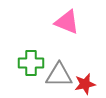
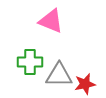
pink triangle: moved 16 px left, 1 px up
green cross: moved 1 px left, 1 px up
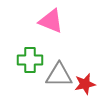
green cross: moved 2 px up
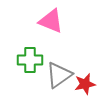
gray triangle: rotated 36 degrees counterclockwise
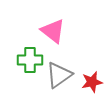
pink triangle: moved 2 px right, 10 px down; rotated 16 degrees clockwise
red star: moved 7 px right, 2 px up
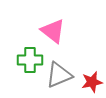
gray triangle: rotated 12 degrees clockwise
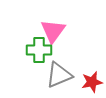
pink triangle: rotated 28 degrees clockwise
green cross: moved 9 px right, 10 px up
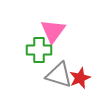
gray triangle: rotated 40 degrees clockwise
red star: moved 12 px left, 4 px up; rotated 10 degrees counterclockwise
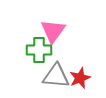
gray triangle: moved 3 px left, 1 px down; rotated 12 degrees counterclockwise
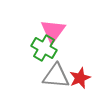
green cross: moved 5 px right, 2 px up; rotated 30 degrees clockwise
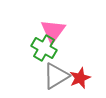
gray triangle: rotated 36 degrees counterclockwise
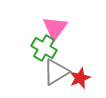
pink triangle: moved 2 px right, 3 px up
gray triangle: moved 4 px up
